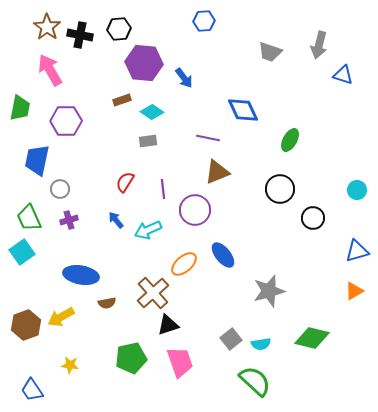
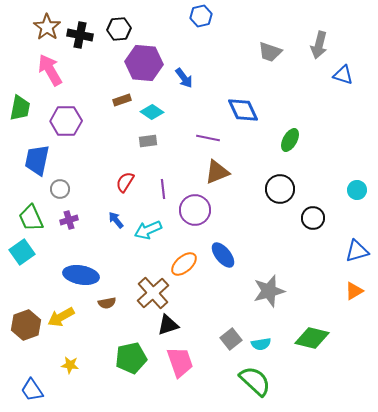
blue hexagon at (204, 21): moved 3 px left, 5 px up; rotated 10 degrees counterclockwise
green trapezoid at (29, 218): moved 2 px right
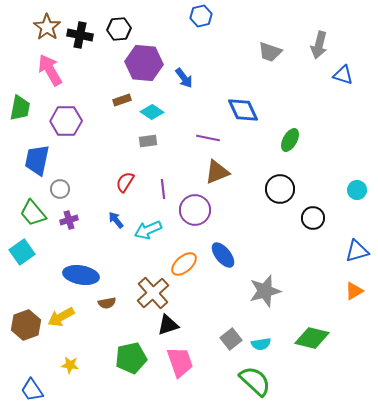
green trapezoid at (31, 218): moved 2 px right, 5 px up; rotated 16 degrees counterclockwise
gray star at (269, 291): moved 4 px left
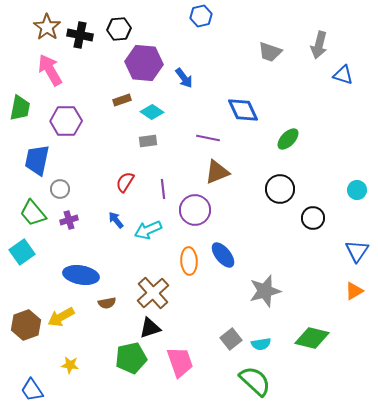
green ellipse at (290, 140): moved 2 px left, 1 px up; rotated 15 degrees clockwise
blue triangle at (357, 251): rotated 40 degrees counterclockwise
orange ellipse at (184, 264): moved 5 px right, 3 px up; rotated 52 degrees counterclockwise
black triangle at (168, 325): moved 18 px left, 3 px down
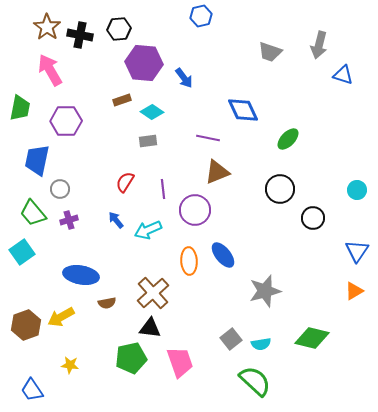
black triangle at (150, 328): rotated 25 degrees clockwise
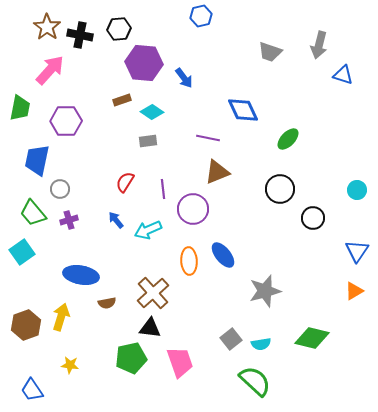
pink arrow at (50, 70): rotated 72 degrees clockwise
purple circle at (195, 210): moved 2 px left, 1 px up
yellow arrow at (61, 317): rotated 136 degrees clockwise
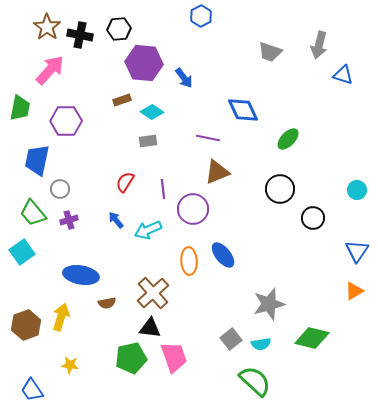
blue hexagon at (201, 16): rotated 15 degrees counterclockwise
gray star at (265, 291): moved 4 px right, 13 px down
pink trapezoid at (180, 362): moved 6 px left, 5 px up
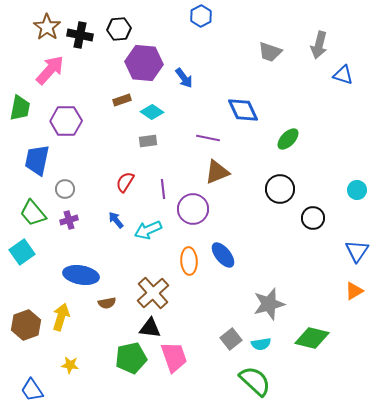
gray circle at (60, 189): moved 5 px right
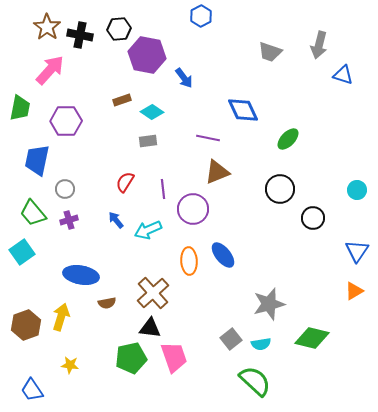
purple hexagon at (144, 63): moved 3 px right, 8 px up; rotated 6 degrees clockwise
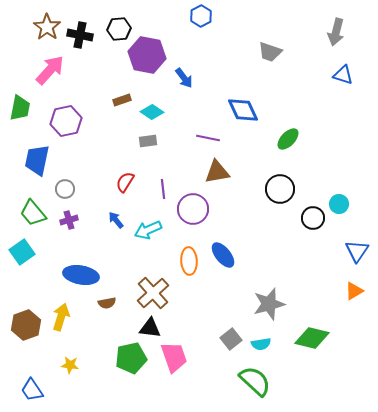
gray arrow at (319, 45): moved 17 px right, 13 px up
purple hexagon at (66, 121): rotated 12 degrees counterclockwise
brown triangle at (217, 172): rotated 12 degrees clockwise
cyan circle at (357, 190): moved 18 px left, 14 px down
